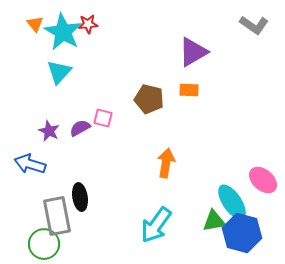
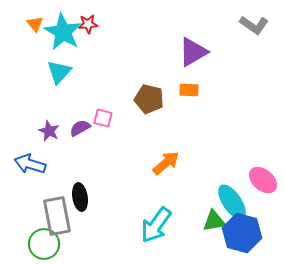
orange arrow: rotated 40 degrees clockwise
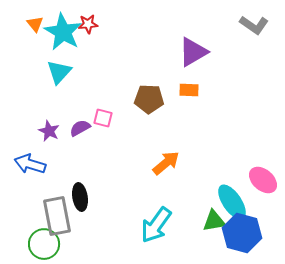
brown pentagon: rotated 12 degrees counterclockwise
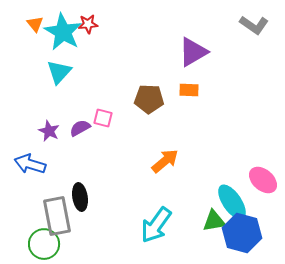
orange arrow: moved 1 px left, 2 px up
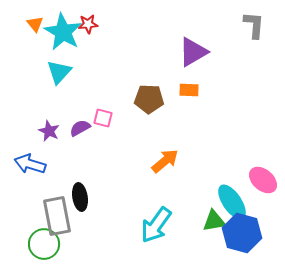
gray L-shape: rotated 120 degrees counterclockwise
